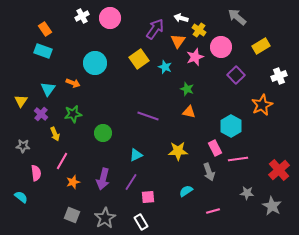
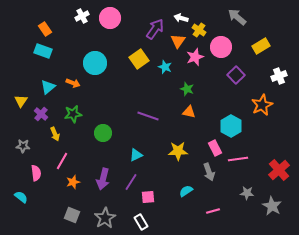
cyan triangle at (48, 89): moved 2 px up; rotated 14 degrees clockwise
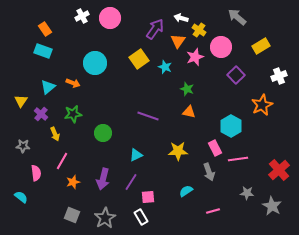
white rectangle at (141, 222): moved 5 px up
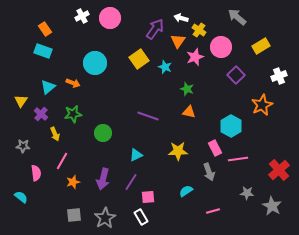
gray square at (72, 215): moved 2 px right; rotated 28 degrees counterclockwise
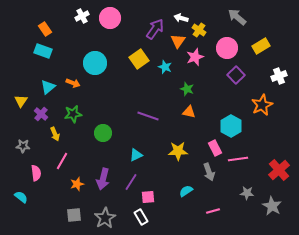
pink circle at (221, 47): moved 6 px right, 1 px down
orange star at (73, 182): moved 4 px right, 2 px down
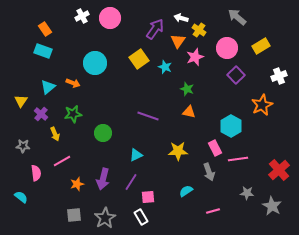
pink line at (62, 161): rotated 30 degrees clockwise
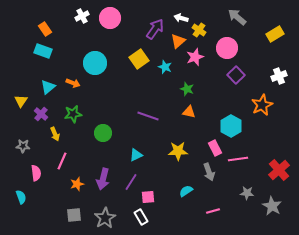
orange triangle at (178, 41): rotated 14 degrees clockwise
yellow rectangle at (261, 46): moved 14 px right, 12 px up
pink line at (62, 161): rotated 36 degrees counterclockwise
cyan semicircle at (21, 197): rotated 32 degrees clockwise
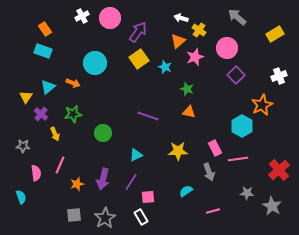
purple arrow at (155, 29): moved 17 px left, 3 px down
yellow triangle at (21, 101): moved 5 px right, 4 px up
cyan hexagon at (231, 126): moved 11 px right
pink line at (62, 161): moved 2 px left, 4 px down
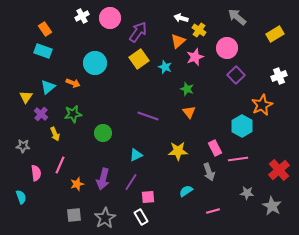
orange triangle at (189, 112): rotated 40 degrees clockwise
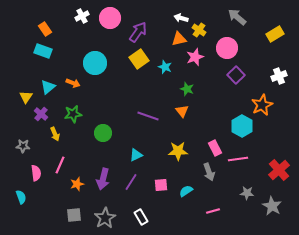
orange triangle at (178, 41): moved 1 px right, 2 px up; rotated 28 degrees clockwise
orange triangle at (189, 112): moved 7 px left, 1 px up
pink square at (148, 197): moved 13 px right, 12 px up
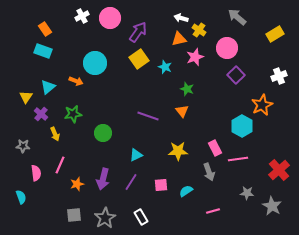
orange arrow at (73, 83): moved 3 px right, 2 px up
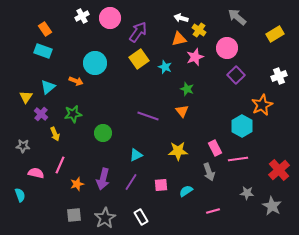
pink semicircle at (36, 173): rotated 70 degrees counterclockwise
cyan semicircle at (21, 197): moved 1 px left, 2 px up
